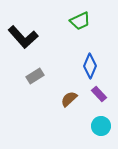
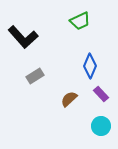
purple rectangle: moved 2 px right
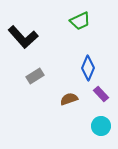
blue diamond: moved 2 px left, 2 px down
brown semicircle: rotated 24 degrees clockwise
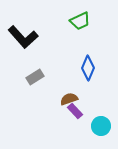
gray rectangle: moved 1 px down
purple rectangle: moved 26 px left, 17 px down
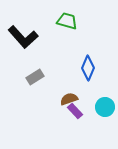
green trapezoid: moved 13 px left; rotated 140 degrees counterclockwise
cyan circle: moved 4 px right, 19 px up
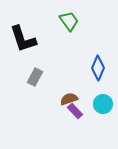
green trapezoid: moved 2 px right; rotated 40 degrees clockwise
black L-shape: moved 2 px down; rotated 24 degrees clockwise
blue diamond: moved 10 px right
gray rectangle: rotated 30 degrees counterclockwise
cyan circle: moved 2 px left, 3 px up
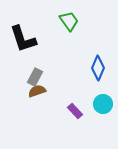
brown semicircle: moved 32 px left, 8 px up
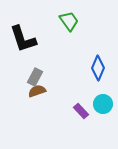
purple rectangle: moved 6 px right
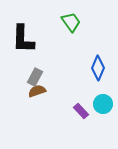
green trapezoid: moved 2 px right, 1 px down
black L-shape: rotated 20 degrees clockwise
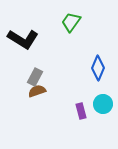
green trapezoid: rotated 110 degrees counterclockwise
black L-shape: rotated 60 degrees counterclockwise
purple rectangle: rotated 28 degrees clockwise
